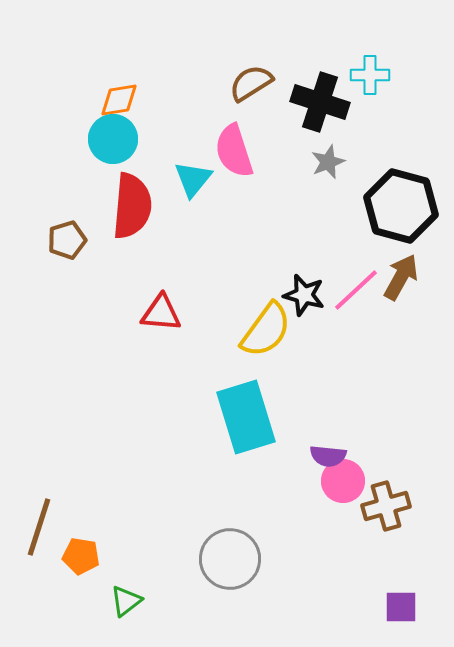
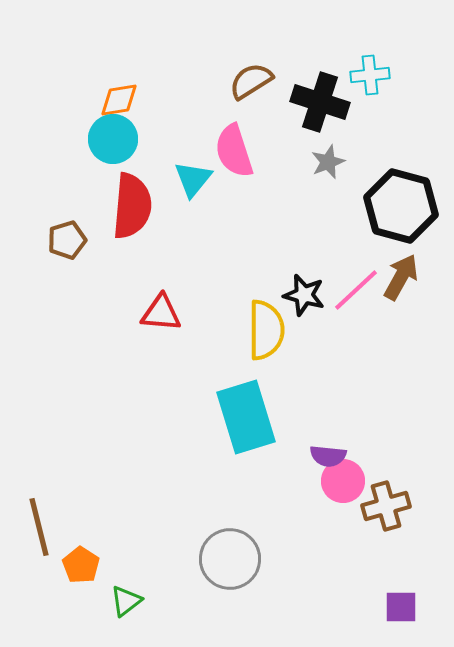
cyan cross: rotated 6 degrees counterclockwise
brown semicircle: moved 2 px up
yellow semicircle: rotated 36 degrees counterclockwise
brown line: rotated 32 degrees counterclockwise
orange pentagon: moved 9 px down; rotated 24 degrees clockwise
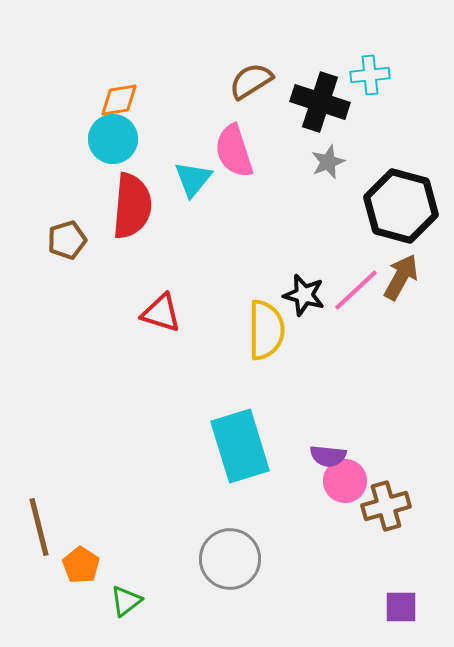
red triangle: rotated 12 degrees clockwise
cyan rectangle: moved 6 px left, 29 px down
pink circle: moved 2 px right
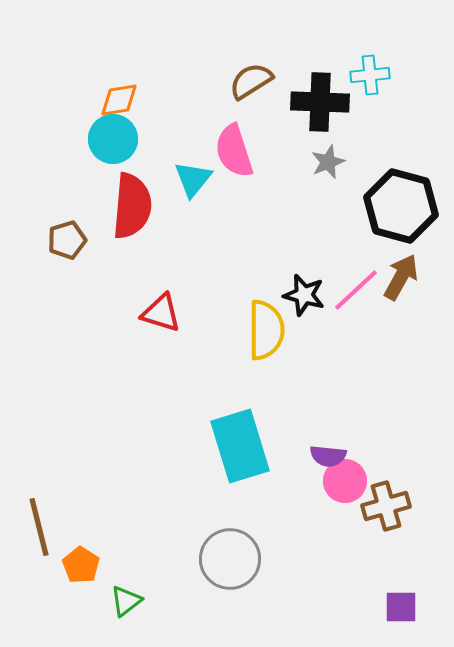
black cross: rotated 16 degrees counterclockwise
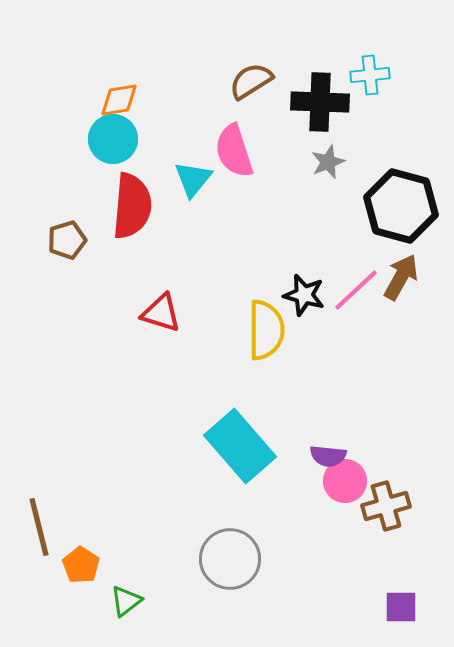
cyan rectangle: rotated 24 degrees counterclockwise
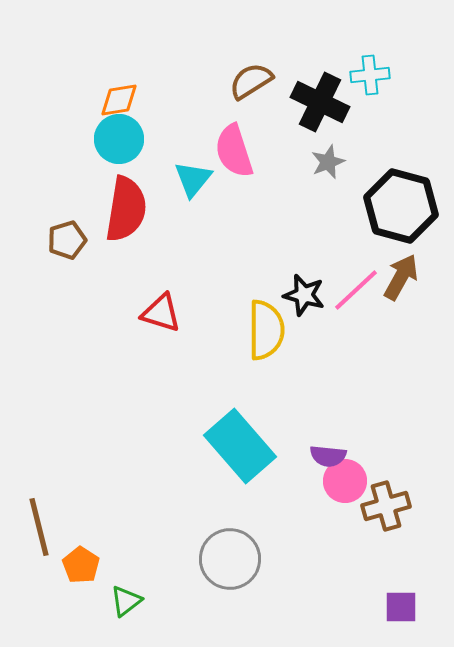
black cross: rotated 24 degrees clockwise
cyan circle: moved 6 px right
red semicircle: moved 6 px left, 3 px down; rotated 4 degrees clockwise
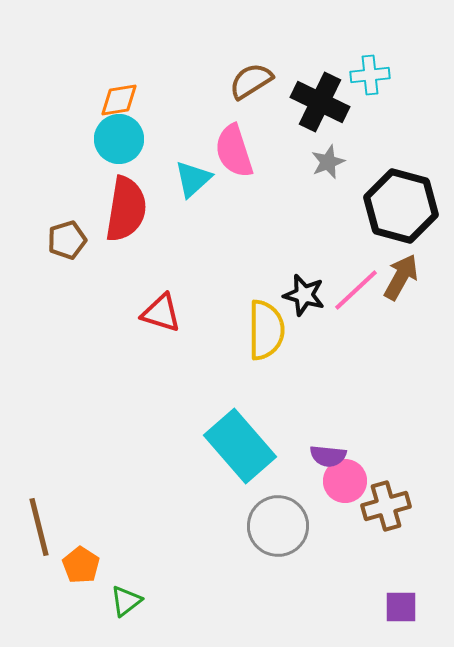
cyan triangle: rotated 9 degrees clockwise
gray circle: moved 48 px right, 33 px up
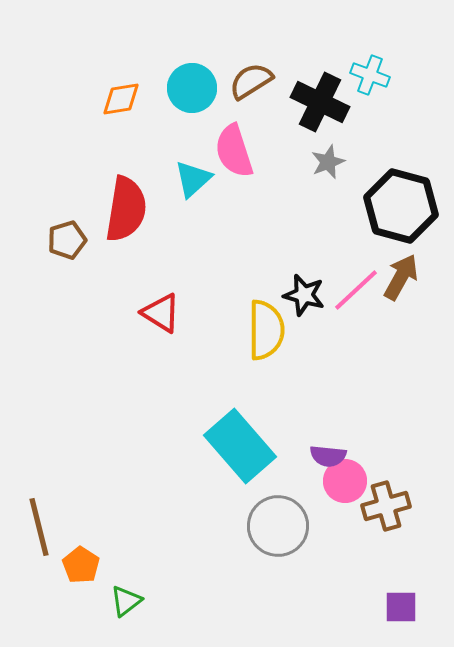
cyan cross: rotated 27 degrees clockwise
orange diamond: moved 2 px right, 1 px up
cyan circle: moved 73 px right, 51 px up
red triangle: rotated 15 degrees clockwise
